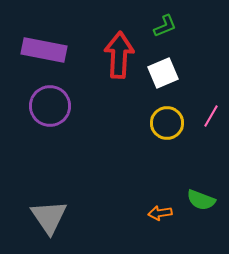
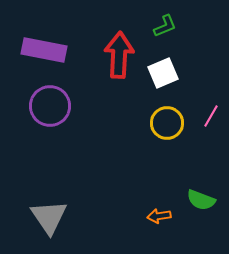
orange arrow: moved 1 px left, 3 px down
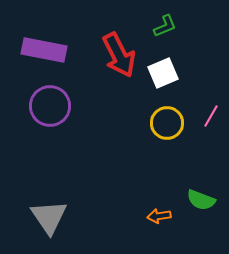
red arrow: rotated 150 degrees clockwise
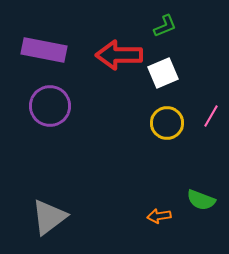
red arrow: rotated 117 degrees clockwise
gray triangle: rotated 27 degrees clockwise
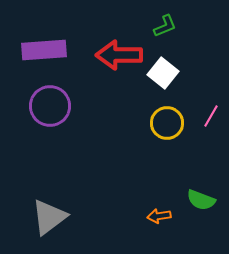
purple rectangle: rotated 15 degrees counterclockwise
white square: rotated 28 degrees counterclockwise
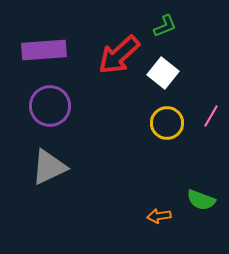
red arrow: rotated 42 degrees counterclockwise
gray triangle: moved 50 px up; rotated 12 degrees clockwise
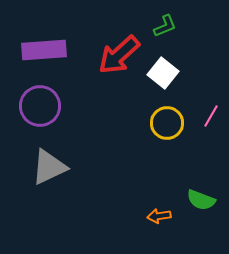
purple circle: moved 10 px left
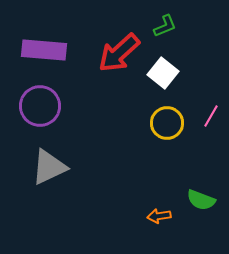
purple rectangle: rotated 9 degrees clockwise
red arrow: moved 2 px up
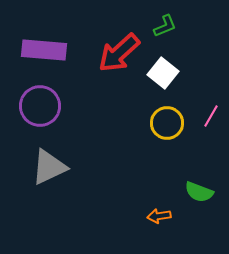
green semicircle: moved 2 px left, 8 px up
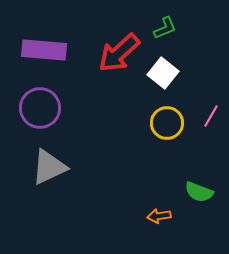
green L-shape: moved 2 px down
purple circle: moved 2 px down
